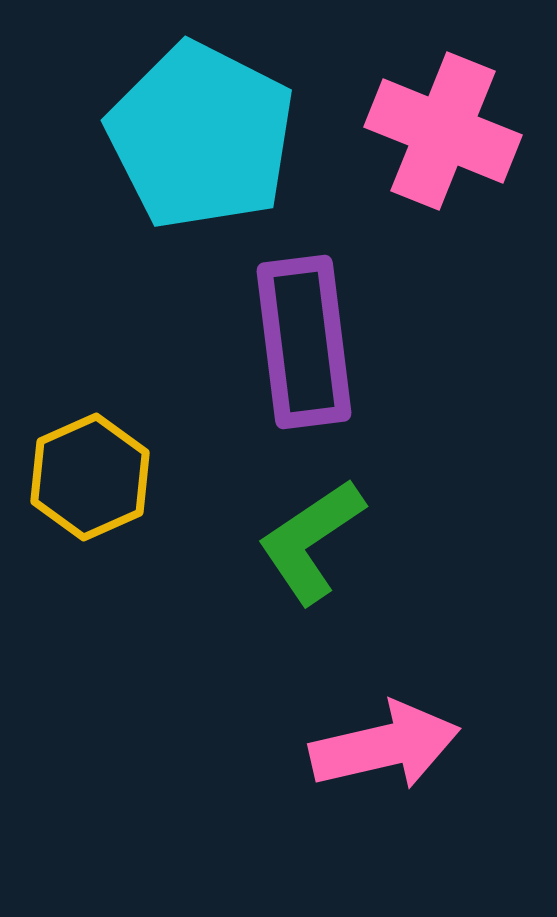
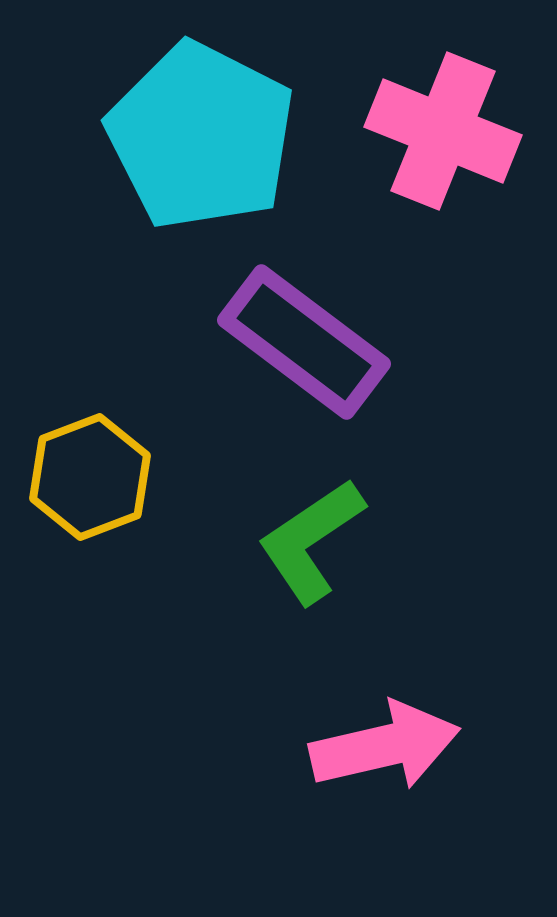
purple rectangle: rotated 46 degrees counterclockwise
yellow hexagon: rotated 3 degrees clockwise
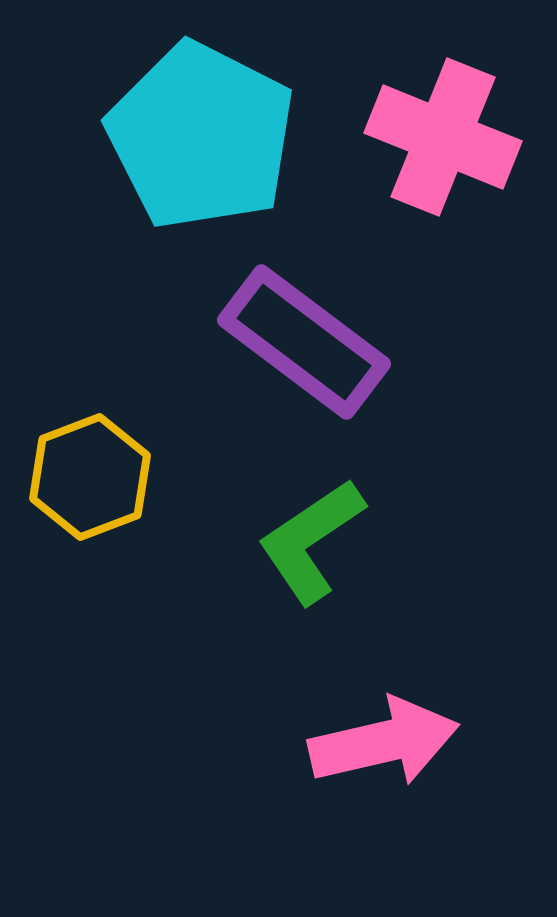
pink cross: moved 6 px down
pink arrow: moved 1 px left, 4 px up
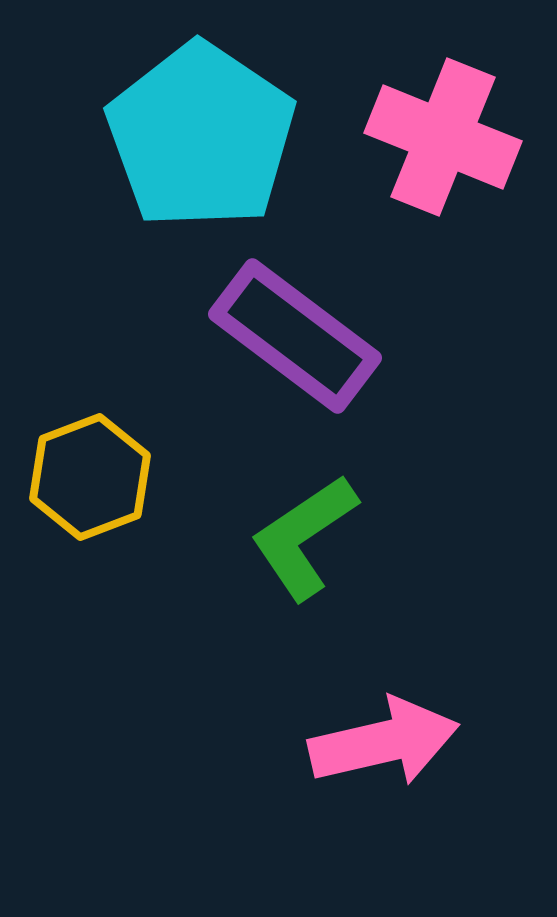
cyan pentagon: rotated 7 degrees clockwise
purple rectangle: moved 9 px left, 6 px up
green L-shape: moved 7 px left, 4 px up
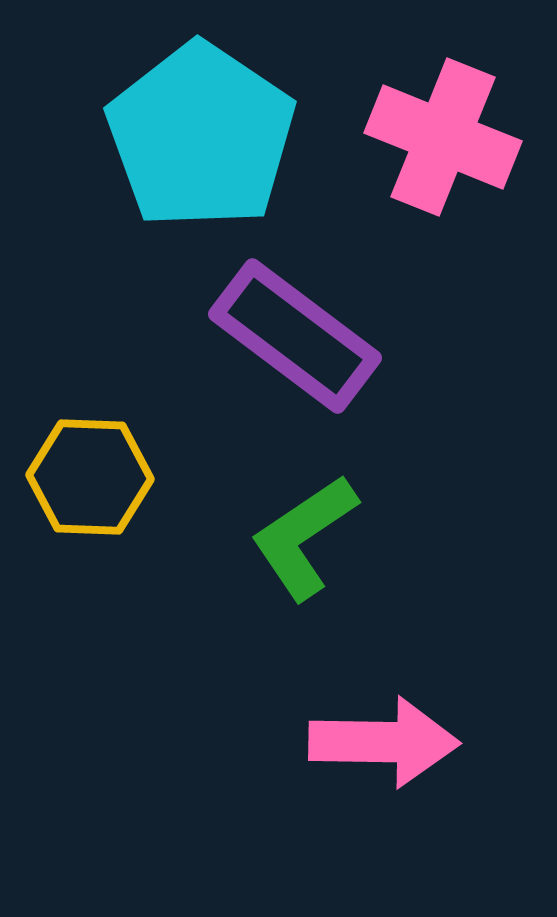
yellow hexagon: rotated 23 degrees clockwise
pink arrow: rotated 14 degrees clockwise
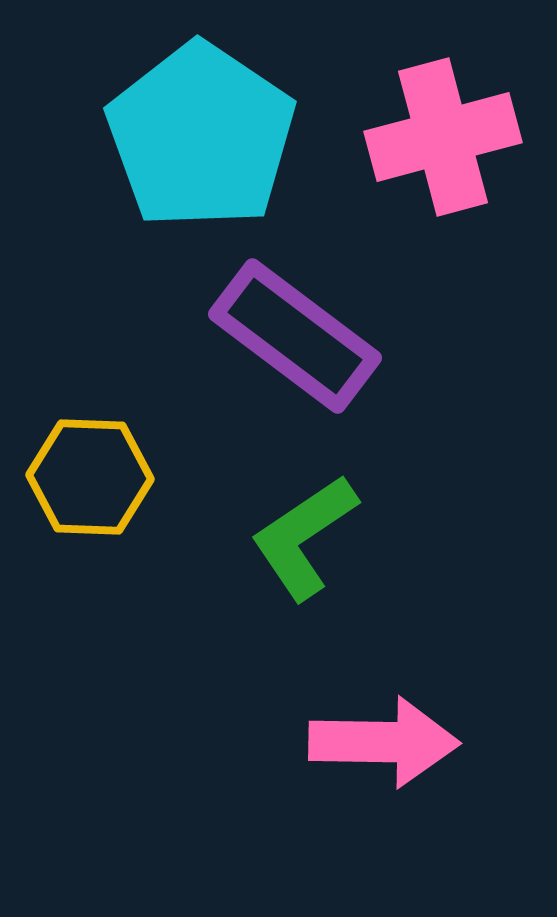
pink cross: rotated 37 degrees counterclockwise
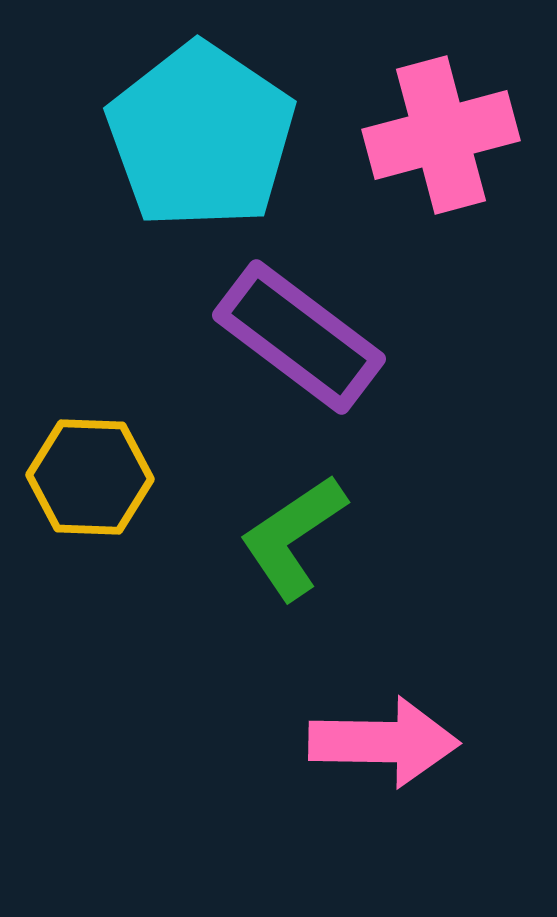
pink cross: moved 2 px left, 2 px up
purple rectangle: moved 4 px right, 1 px down
green L-shape: moved 11 px left
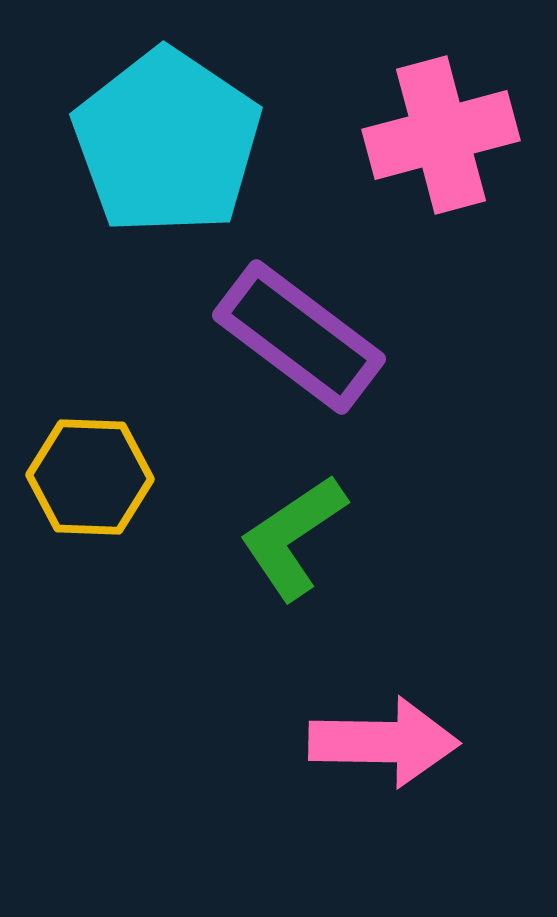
cyan pentagon: moved 34 px left, 6 px down
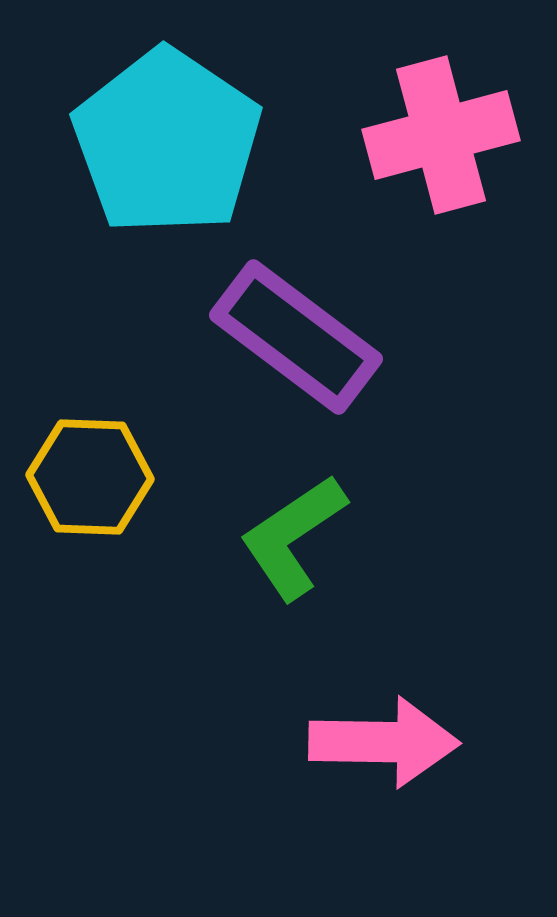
purple rectangle: moved 3 px left
